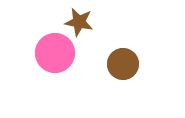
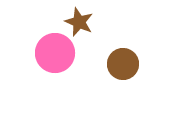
brown star: rotated 12 degrees clockwise
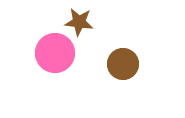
brown star: rotated 16 degrees counterclockwise
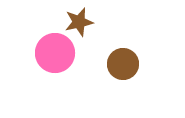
brown star: rotated 20 degrees counterclockwise
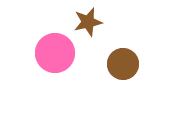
brown star: moved 9 px right
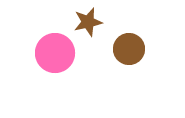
brown circle: moved 6 px right, 15 px up
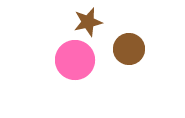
pink circle: moved 20 px right, 7 px down
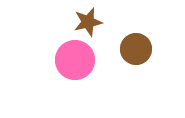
brown circle: moved 7 px right
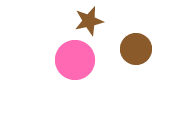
brown star: moved 1 px right, 1 px up
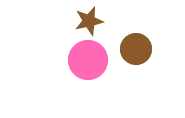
pink circle: moved 13 px right
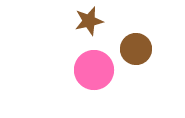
pink circle: moved 6 px right, 10 px down
